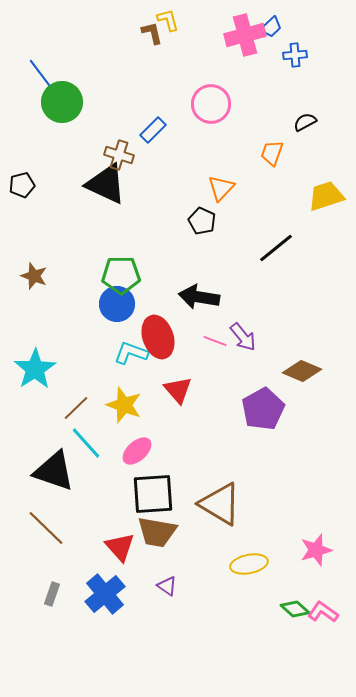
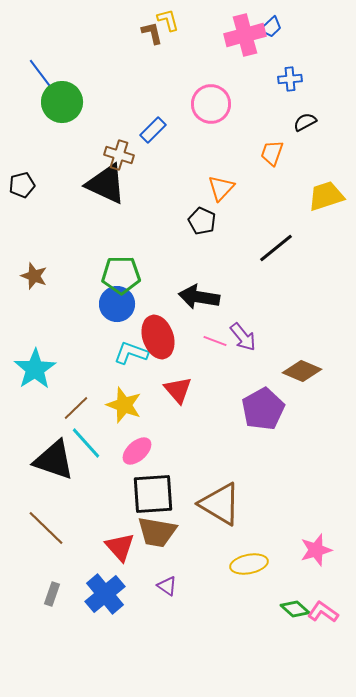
blue cross at (295, 55): moved 5 px left, 24 px down
black triangle at (54, 471): moved 11 px up
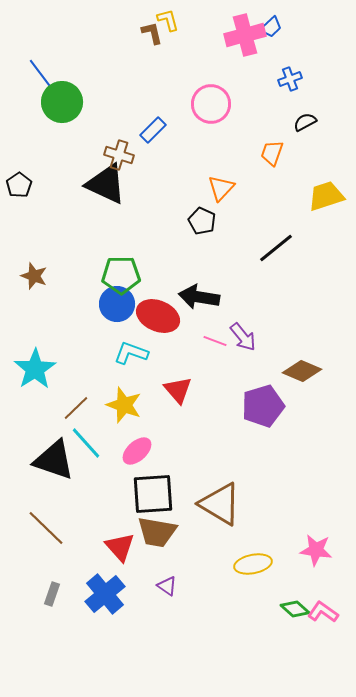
blue cross at (290, 79): rotated 15 degrees counterclockwise
black pentagon at (22, 185): moved 3 px left; rotated 20 degrees counterclockwise
red ellipse at (158, 337): moved 21 px up; rotated 48 degrees counterclockwise
purple pentagon at (263, 409): moved 3 px up; rotated 12 degrees clockwise
pink star at (316, 550): rotated 24 degrees clockwise
yellow ellipse at (249, 564): moved 4 px right
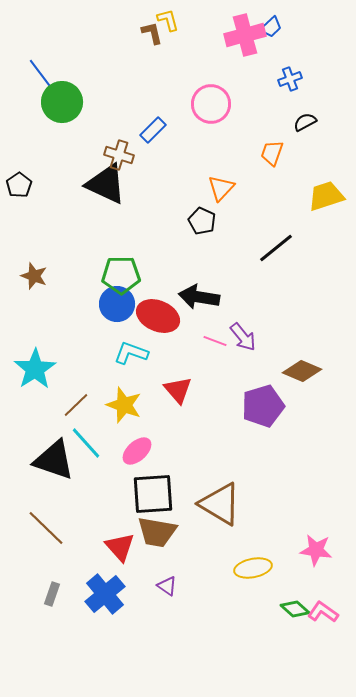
brown line at (76, 408): moved 3 px up
yellow ellipse at (253, 564): moved 4 px down
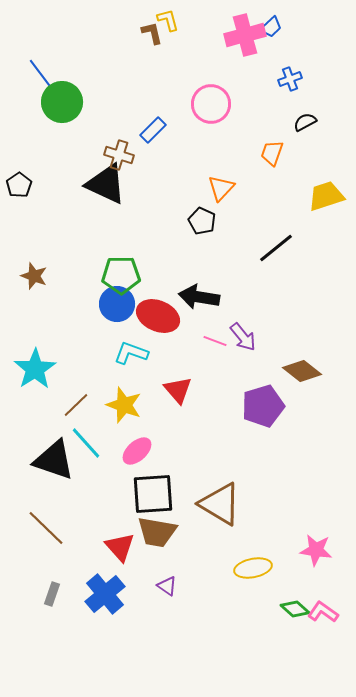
brown diamond at (302, 371): rotated 15 degrees clockwise
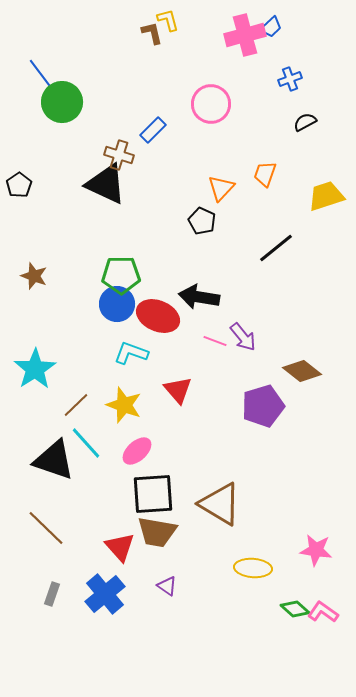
orange trapezoid at (272, 153): moved 7 px left, 21 px down
yellow ellipse at (253, 568): rotated 15 degrees clockwise
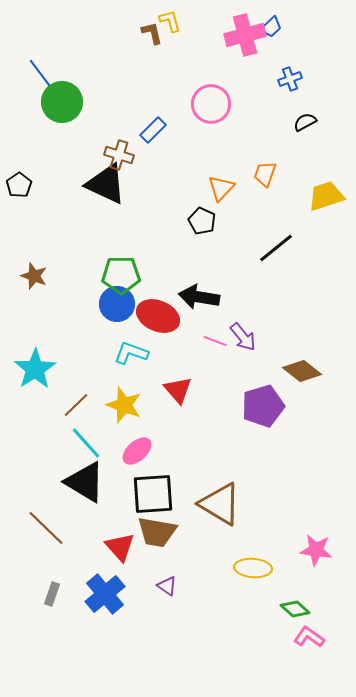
yellow L-shape at (168, 20): moved 2 px right, 1 px down
black triangle at (54, 460): moved 31 px right, 22 px down; rotated 12 degrees clockwise
pink L-shape at (323, 612): moved 14 px left, 25 px down
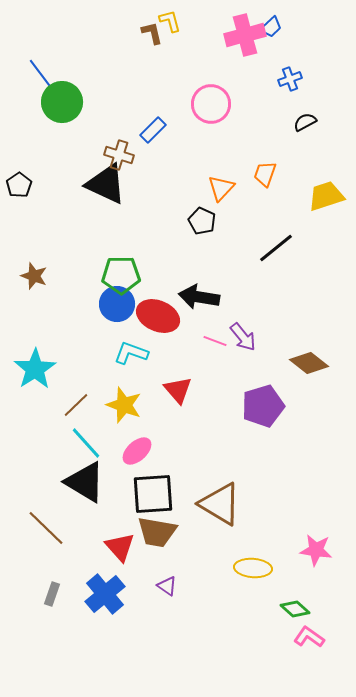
brown diamond at (302, 371): moved 7 px right, 8 px up
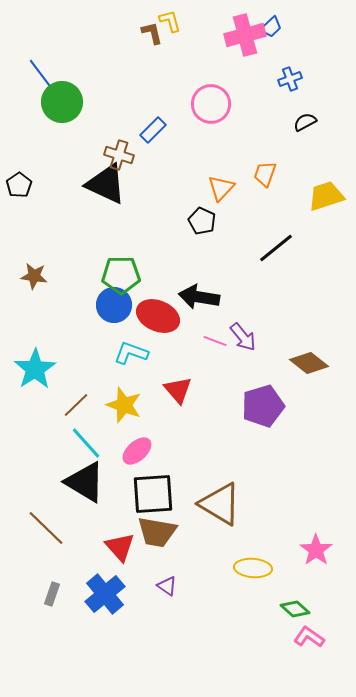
brown star at (34, 276): rotated 12 degrees counterclockwise
blue circle at (117, 304): moved 3 px left, 1 px down
pink star at (316, 550): rotated 28 degrees clockwise
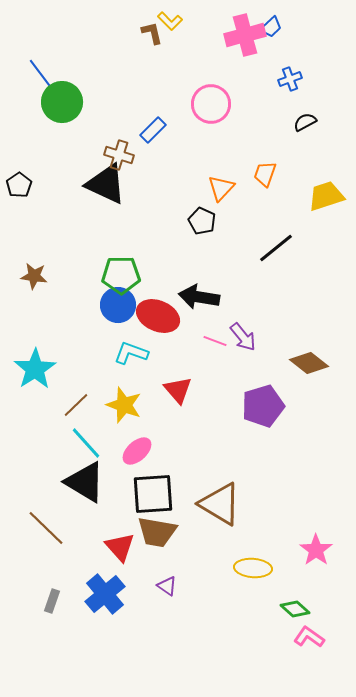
yellow L-shape at (170, 21): rotated 150 degrees clockwise
blue circle at (114, 305): moved 4 px right
gray rectangle at (52, 594): moved 7 px down
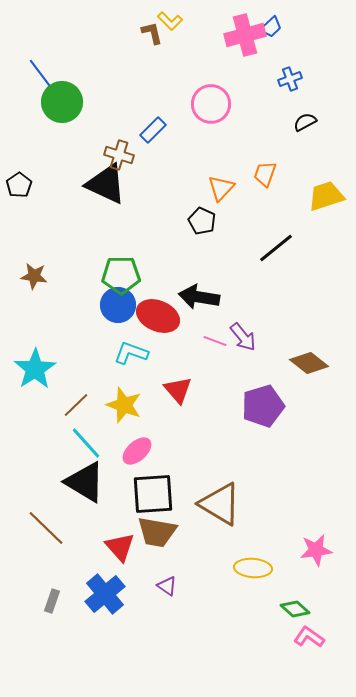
pink star at (316, 550): rotated 28 degrees clockwise
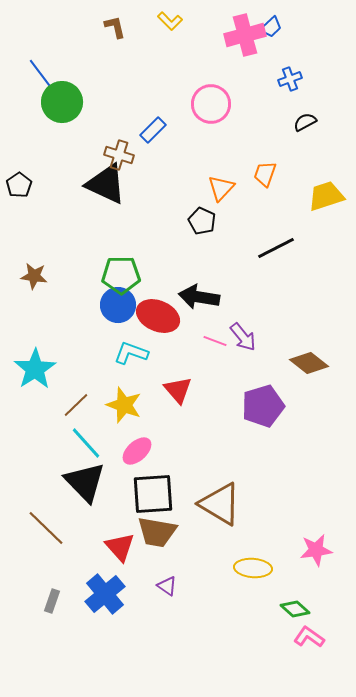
brown L-shape at (152, 33): moved 37 px left, 6 px up
black line at (276, 248): rotated 12 degrees clockwise
black triangle at (85, 482): rotated 15 degrees clockwise
